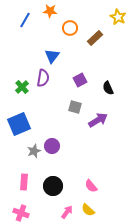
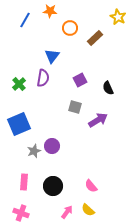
green cross: moved 3 px left, 3 px up
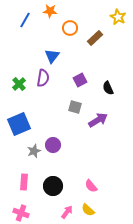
purple circle: moved 1 px right, 1 px up
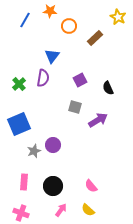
orange circle: moved 1 px left, 2 px up
pink arrow: moved 6 px left, 2 px up
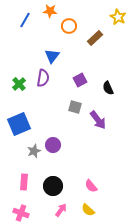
purple arrow: rotated 84 degrees clockwise
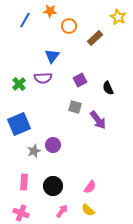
purple semicircle: rotated 78 degrees clockwise
pink semicircle: moved 1 px left, 1 px down; rotated 104 degrees counterclockwise
pink arrow: moved 1 px right, 1 px down
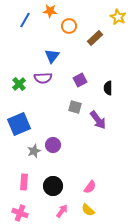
black semicircle: rotated 24 degrees clockwise
pink cross: moved 1 px left
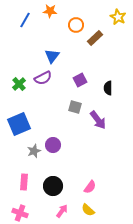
orange circle: moved 7 px right, 1 px up
purple semicircle: rotated 24 degrees counterclockwise
